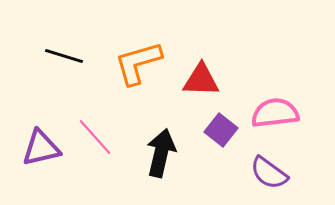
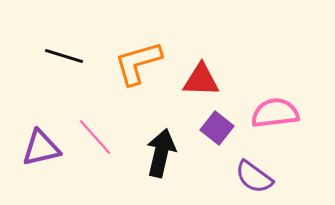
purple square: moved 4 px left, 2 px up
purple semicircle: moved 15 px left, 4 px down
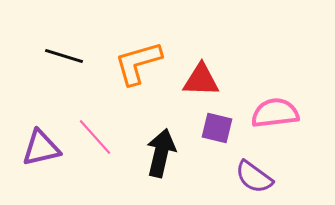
purple square: rotated 24 degrees counterclockwise
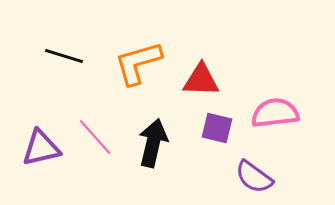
black arrow: moved 8 px left, 10 px up
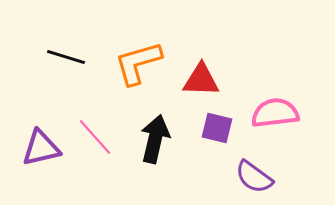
black line: moved 2 px right, 1 px down
black arrow: moved 2 px right, 4 px up
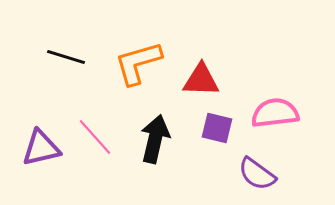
purple semicircle: moved 3 px right, 3 px up
